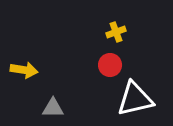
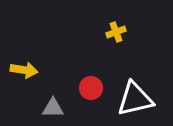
red circle: moved 19 px left, 23 px down
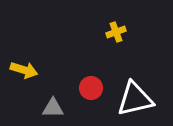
yellow arrow: rotated 8 degrees clockwise
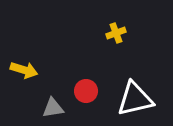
yellow cross: moved 1 px down
red circle: moved 5 px left, 3 px down
gray triangle: rotated 10 degrees counterclockwise
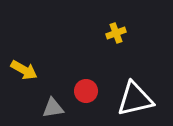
yellow arrow: rotated 12 degrees clockwise
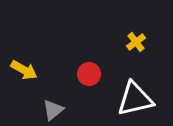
yellow cross: moved 20 px right, 9 px down; rotated 18 degrees counterclockwise
red circle: moved 3 px right, 17 px up
gray triangle: moved 2 px down; rotated 30 degrees counterclockwise
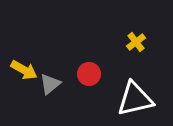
gray triangle: moved 3 px left, 26 px up
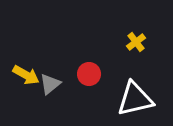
yellow arrow: moved 2 px right, 5 px down
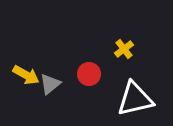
yellow cross: moved 12 px left, 7 px down
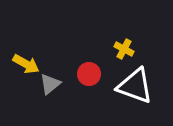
yellow cross: rotated 24 degrees counterclockwise
yellow arrow: moved 11 px up
white triangle: moved 13 px up; rotated 33 degrees clockwise
